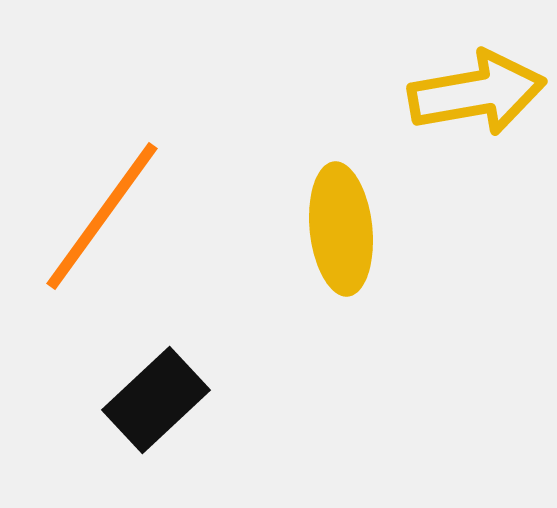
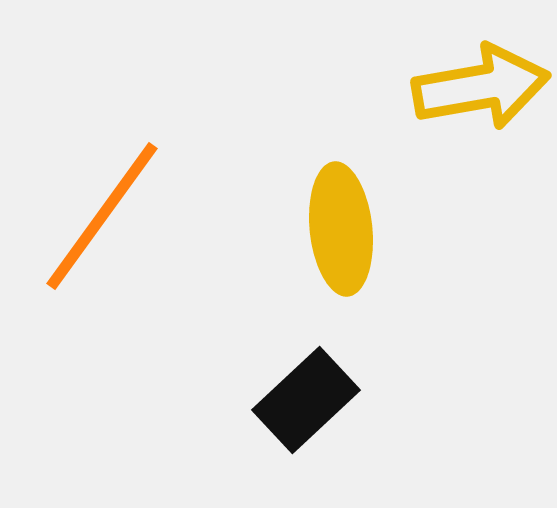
yellow arrow: moved 4 px right, 6 px up
black rectangle: moved 150 px right
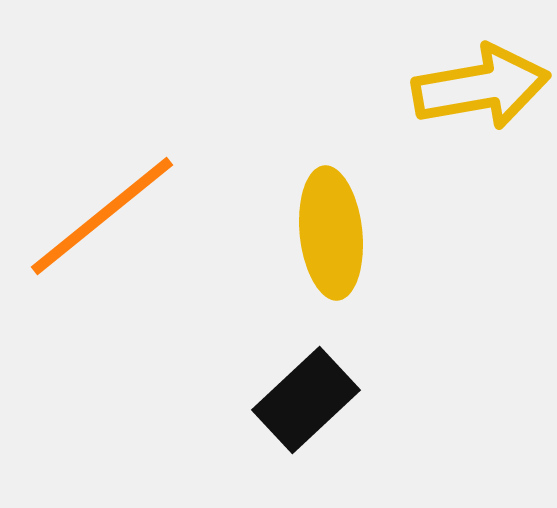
orange line: rotated 15 degrees clockwise
yellow ellipse: moved 10 px left, 4 px down
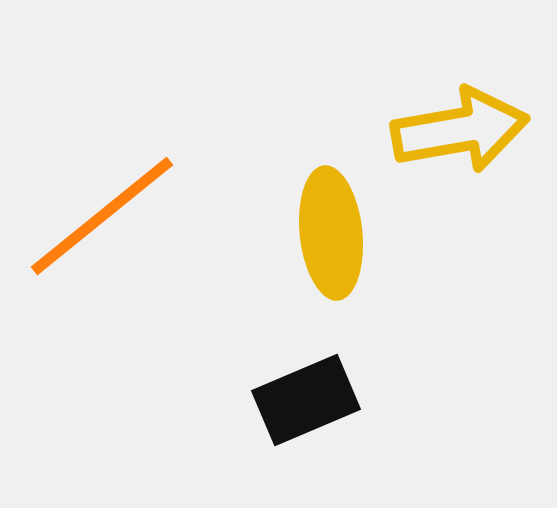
yellow arrow: moved 21 px left, 43 px down
black rectangle: rotated 20 degrees clockwise
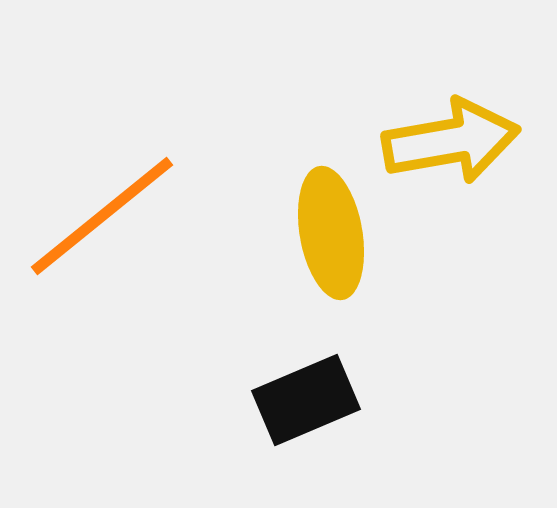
yellow arrow: moved 9 px left, 11 px down
yellow ellipse: rotated 4 degrees counterclockwise
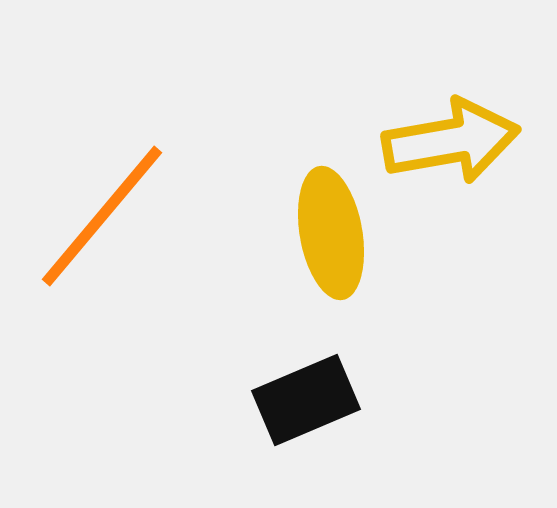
orange line: rotated 11 degrees counterclockwise
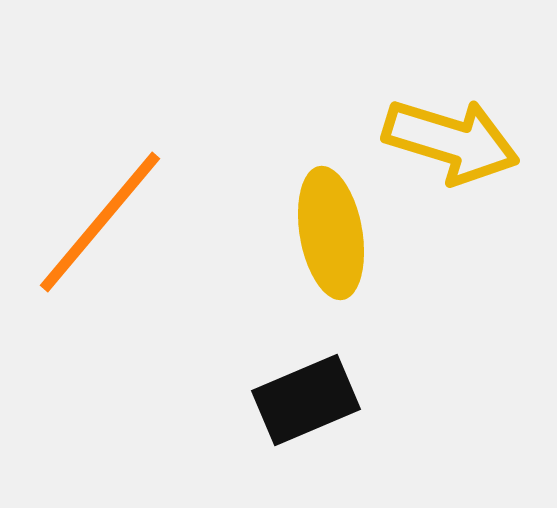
yellow arrow: rotated 27 degrees clockwise
orange line: moved 2 px left, 6 px down
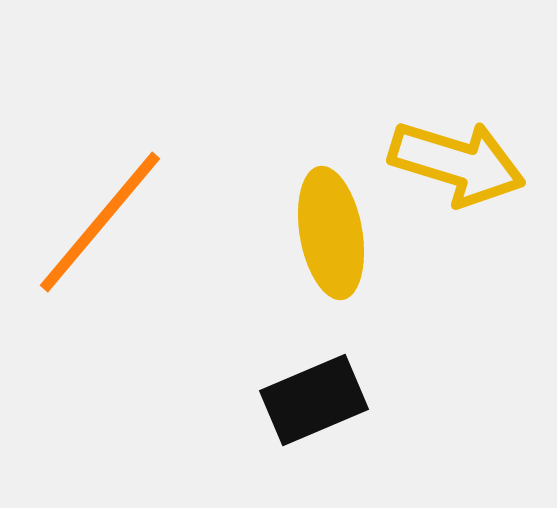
yellow arrow: moved 6 px right, 22 px down
black rectangle: moved 8 px right
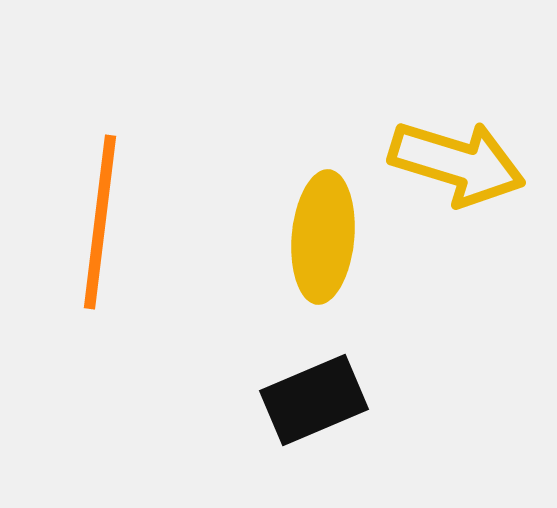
orange line: rotated 33 degrees counterclockwise
yellow ellipse: moved 8 px left, 4 px down; rotated 15 degrees clockwise
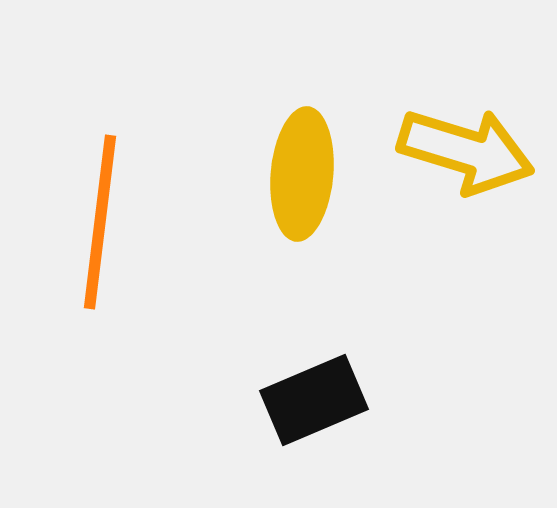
yellow arrow: moved 9 px right, 12 px up
yellow ellipse: moved 21 px left, 63 px up
